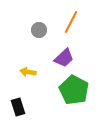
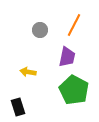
orange line: moved 3 px right, 3 px down
gray circle: moved 1 px right
purple trapezoid: moved 3 px right, 1 px up; rotated 35 degrees counterclockwise
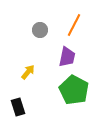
yellow arrow: rotated 119 degrees clockwise
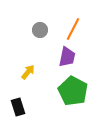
orange line: moved 1 px left, 4 px down
green pentagon: moved 1 px left, 1 px down
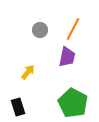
green pentagon: moved 12 px down
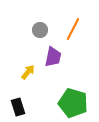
purple trapezoid: moved 14 px left
green pentagon: rotated 12 degrees counterclockwise
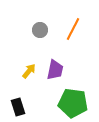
purple trapezoid: moved 2 px right, 13 px down
yellow arrow: moved 1 px right, 1 px up
green pentagon: rotated 8 degrees counterclockwise
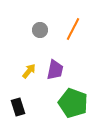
green pentagon: rotated 12 degrees clockwise
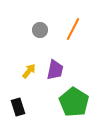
green pentagon: moved 1 px right, 1 px up; rotated 12 degrees clockwise
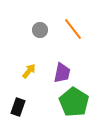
orange line: rotated 65 degrees counterclockwise
purple trapezoid: moved 7 px right, 3 px down
black rectangle: rotated 36 degrees clockwise
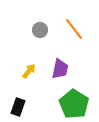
orange line: moved 1 px right
purple trapezoid: moved 2 px left, 4 px up
green pentagon: moved 2 px down
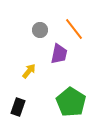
purple trapezoid: moved 1 px left, 15 px up
green pentagon: moved 3 px left, 2 px up
